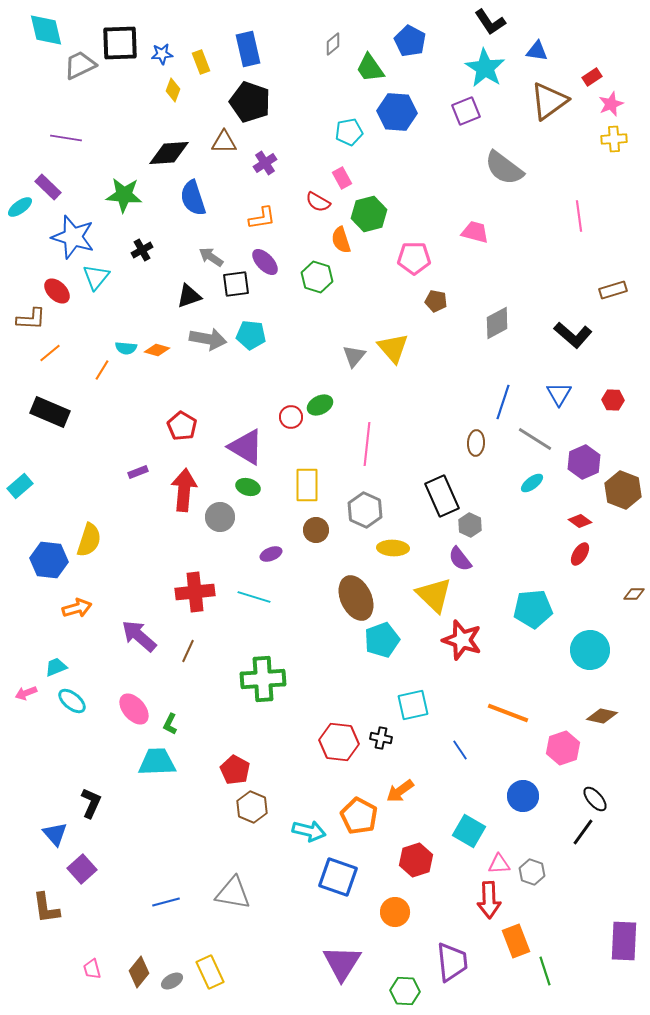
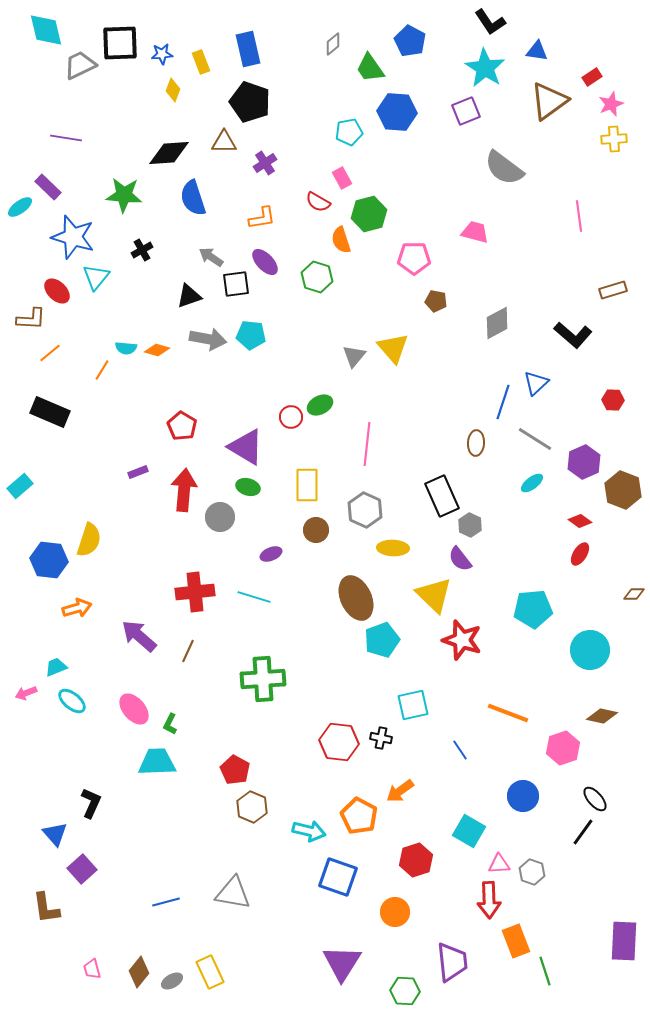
blue triangle at (559, 394): moved 23 px left, 11 px up; rotated 16 degrees clockwise
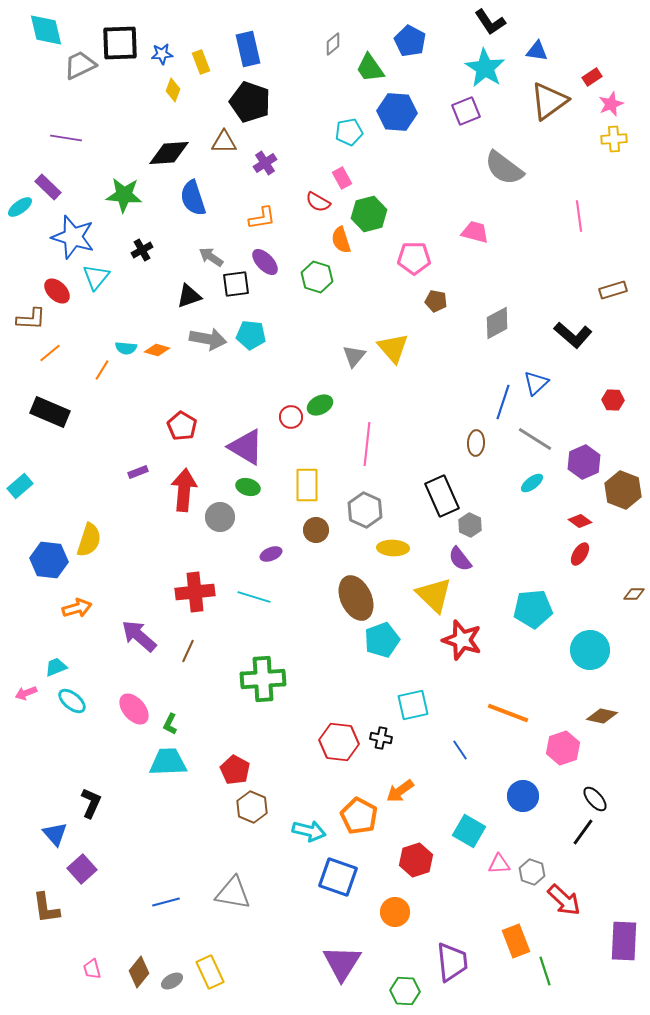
cyan trapezoid at (157, 762): moved 11 px right
red arrow at (489, 900): moved 75 px right; rotated 45 degrees counterclockwise
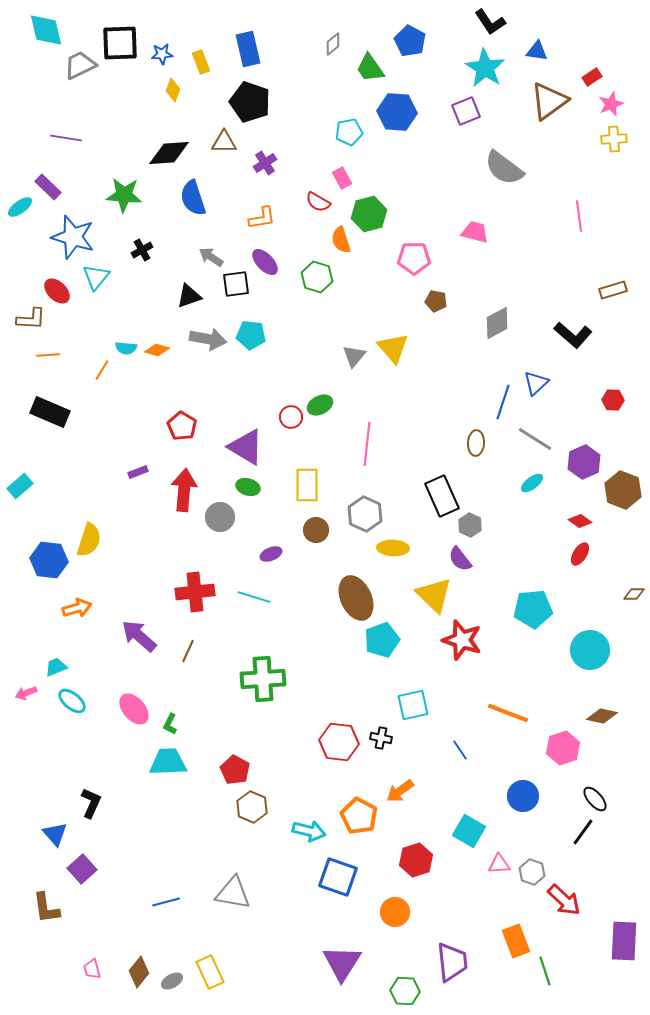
orange line at (50, 353): moved 2 px left, 2 px down; rotated 35 degrees clockwise
gray hexagon at (365, 510): moved 4 px down
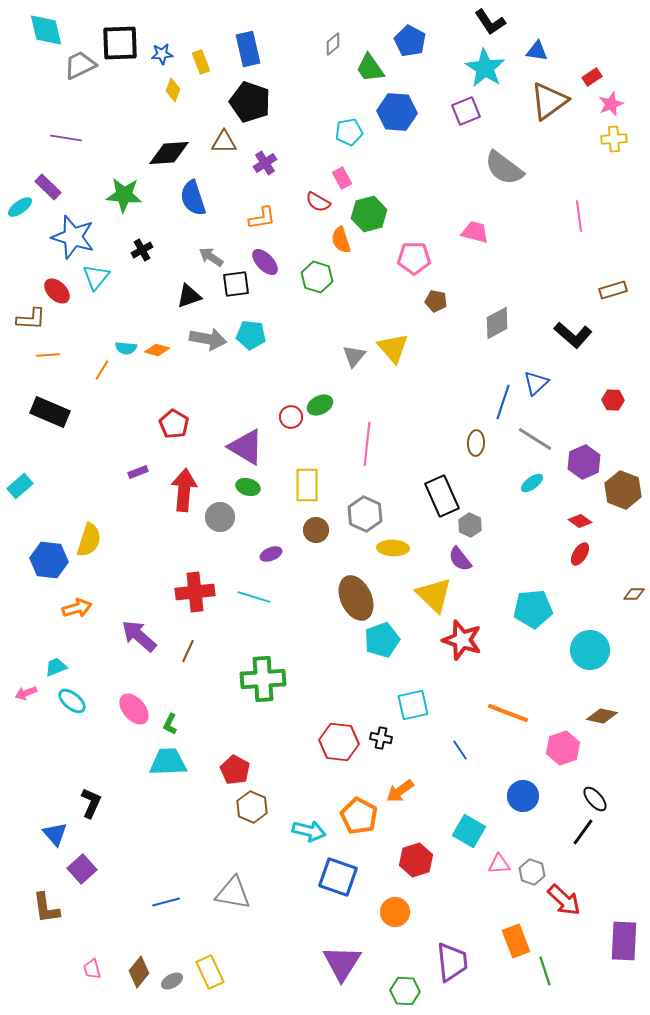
red pentagon at (182, 426): moved 8 px left, 2 px up
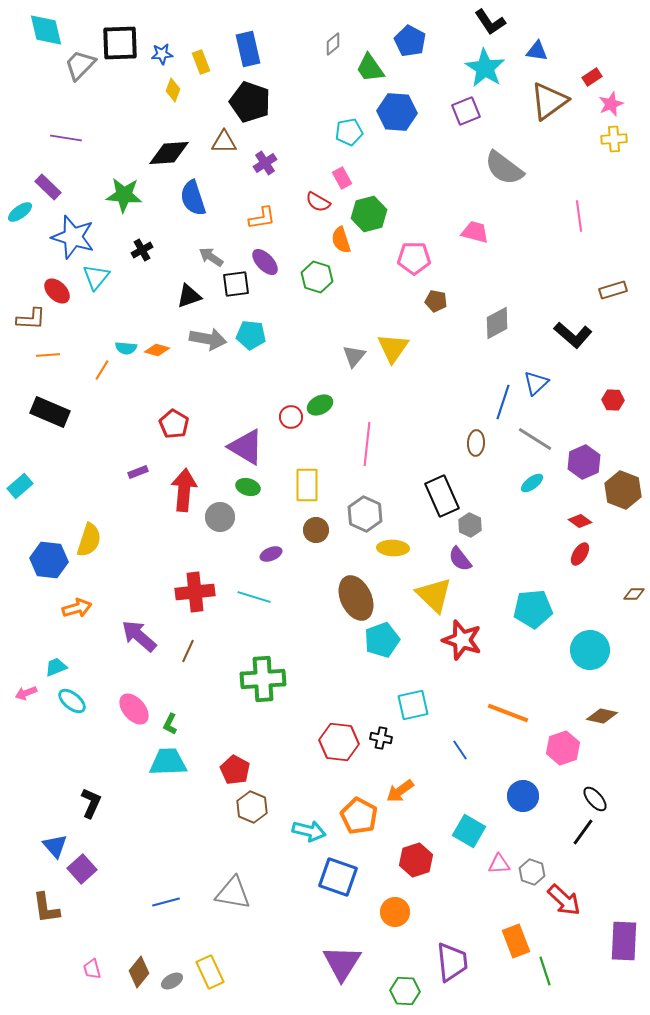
gray trapezoid at (80, 65): rotated 20 degrees counterclockwise
cyan ellipse at (20, 207): moved 5 px down
yellow triangle at (393, 348): rotated 16 degrees clockwise
blue triangle at (55, 834): moved 12 px down
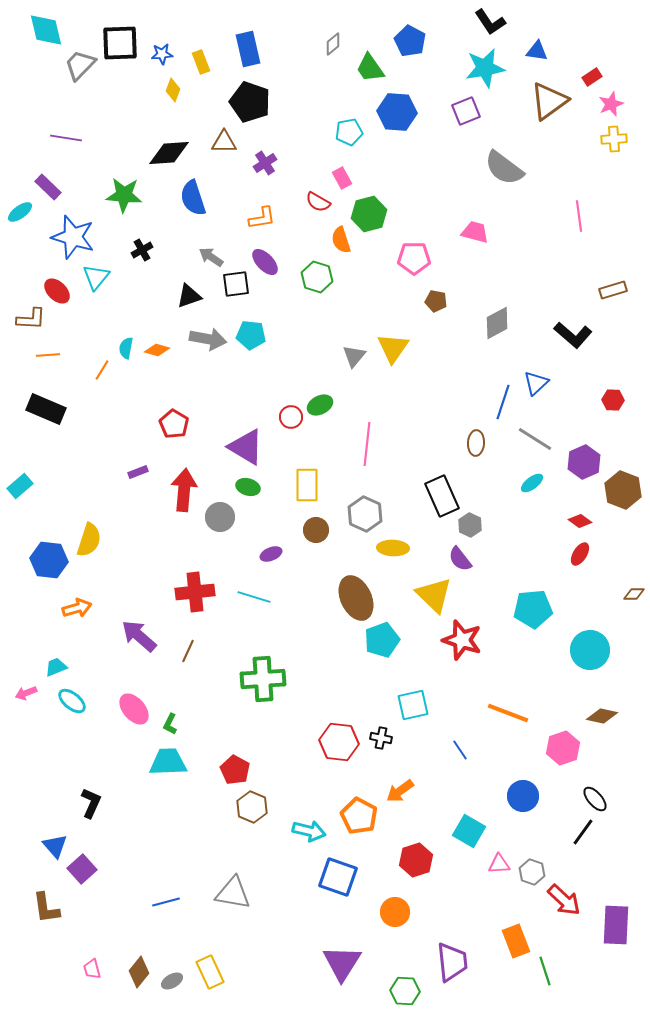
cyan star at (485, 68): rotated 30 degrees clockwise
cyan semicircle at (126, 348): rotated 95 degrees clockwise
black rectangle at (50, 412): moved 4 px left, 3 px up
purple rectangle at (624, 941): moved 8 px left, 16 px up
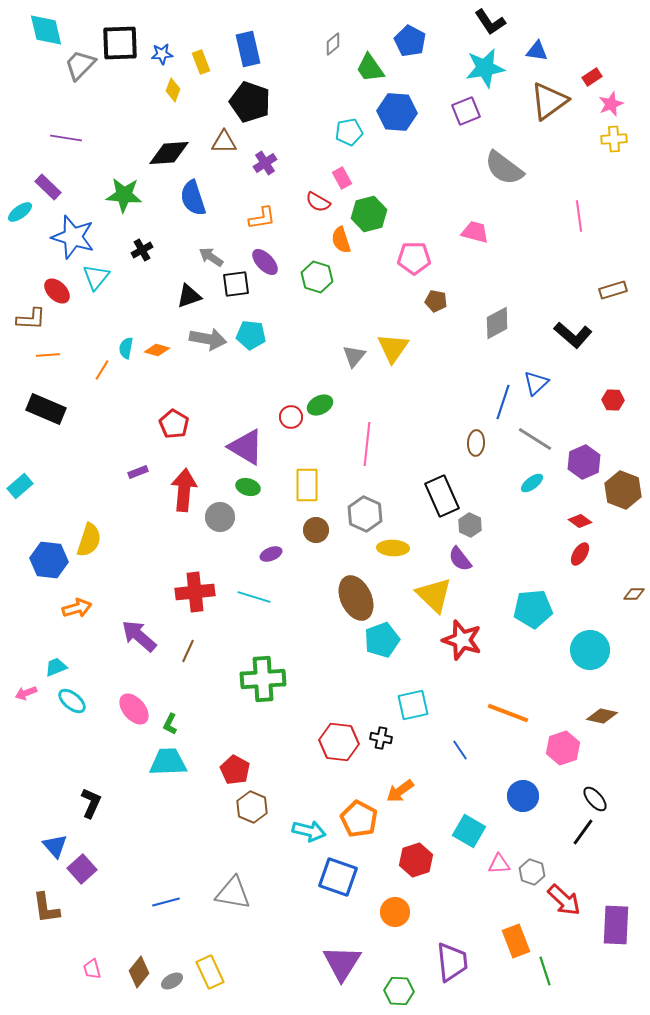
orange pentagon at (359, 816): moved 3 px down
green hexagon at (405, 991): moved 6 px left
